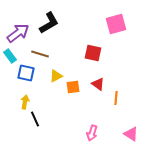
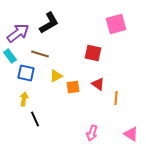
yellow arrow: moved 1 px left, 3 px up
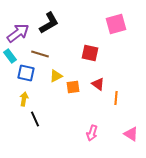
red square: moved 3 px left
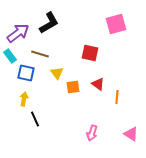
yellow triangle: moved 1 px right, 3 px up; rotated 40 degrees counterclockwise
orange line: moved 1 px right, 1 px up
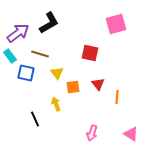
red triangle: rotated 16 degrees clockwise
yellow arrow: moved 32 px right, 5 px down; rotated 32 degrees counterclockwise
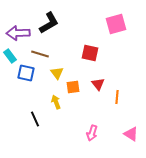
purple arrow: rotated 145 degrees counterclockwise
yellow arrow: moved 2 px up
